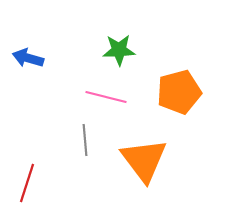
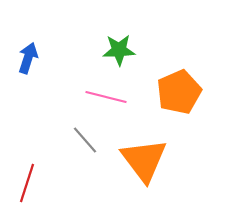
blue arrow: rotated 92 degrees clockwise
orange pentagon: rotated 9 degrees counterclockwise
gray line: rotated 36 degrees counterclockwise
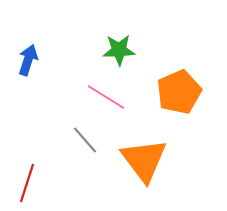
blue arrow: moved 2 px down
pink line: rotated 18 degrees clockwise
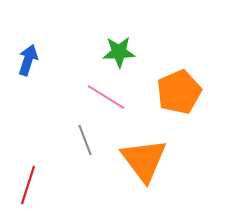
green star: moved 2 px down
gray line: rotated 20 degrees clockwise
red line: moved 1 px right, 2 px down
